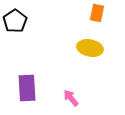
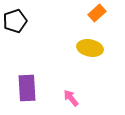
orange rectangle: rotated 36 degrees clockwise
black pentagon: rotated 15 degrees clockwise
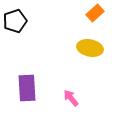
orange rectangle: moved 2 px left
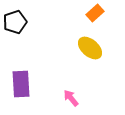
black pentagon: moved 1 px down
yellow ellipse: rotated 30 degrees clockwise
purple rectangle: moved 6 px left, 4 px up
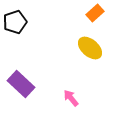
purple rectangle: rotated 44 degrees counterclockwise
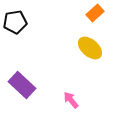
black pentagon: rotated 10 degrees clockwise
purple rectangle: moved 1 px right, 1 px down
pink arrow: moved 2 px down
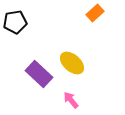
yellow ellipse: moved 18 px left, 15 px down
purple rectangle: moved 17 px right, 11 px up
